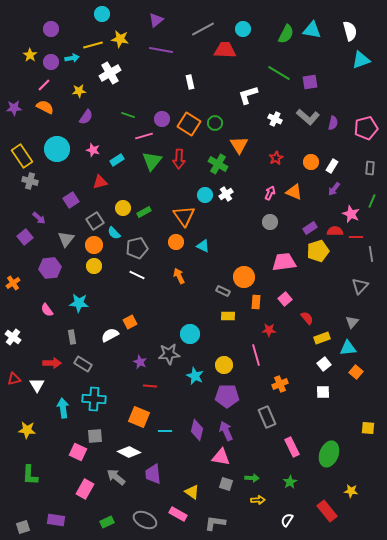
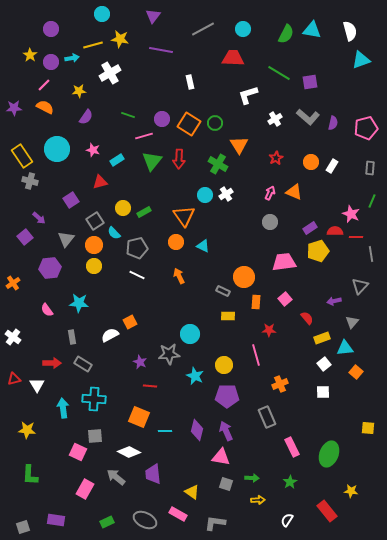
purple triangle at (156, 20): moved 3 px left, 4 px up; rotated 14 degrees counterclockwise
red trapezoid at (225, 50): moved 8 px right, 8 px down
white cross at (275, 119): rotated 32 degrees clockwise
purple arrow at (334, 189): moved 112 px down; rotated 40 degrees clockwise
cyan triangle at (348, 348): moved 3 px left
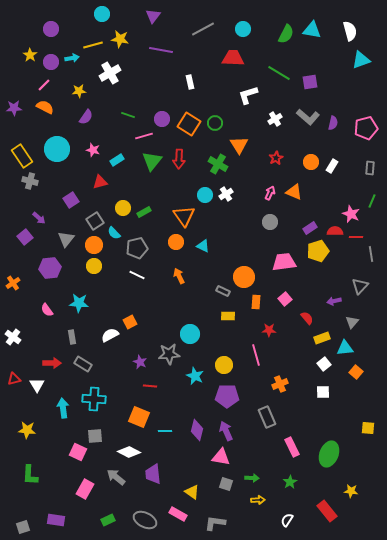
green rectangle at (107, 522): moved 1 px right, 2 px up
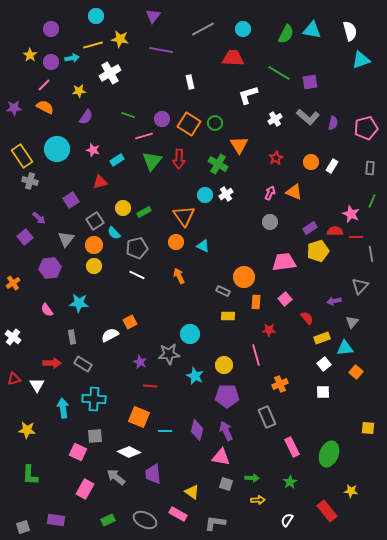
cyan circle at (102, 14): moved 6 px left, 2 px down
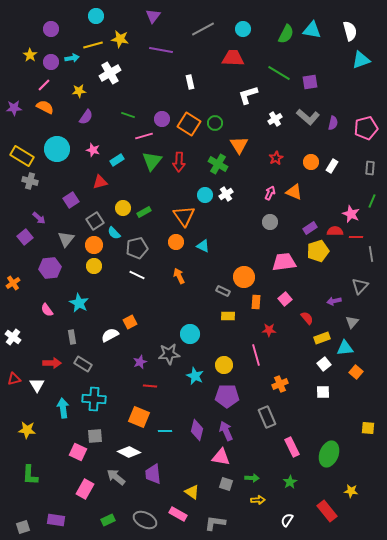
yellow rectangle at (22, 156): rotated 25 degrees counterclockwise
red arrow at (179, 159): moved 3 px down
cyan star at (79, 303): rotated 24 degrees clockwise
purple star at (140, 362): rotated 24 degrees clockwise
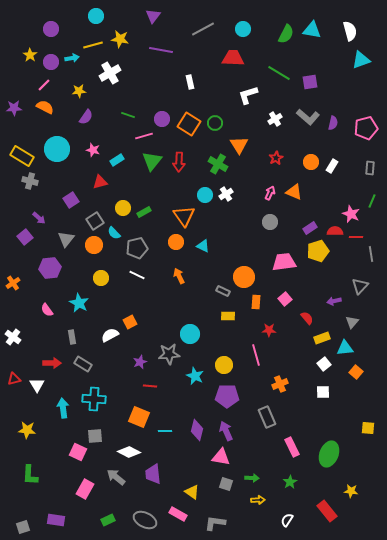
yellow circle at (94, 266): moved 7 px right, 12 px down
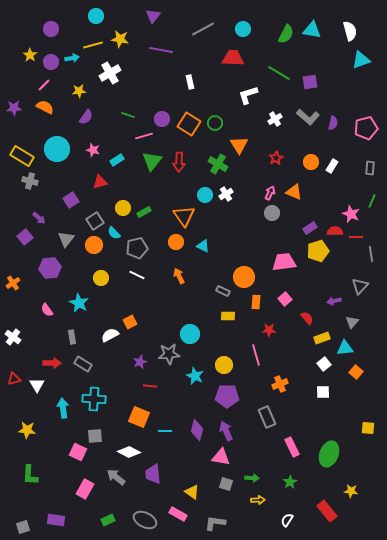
gray circle at (270, 222): moved 2 px right, 9 px up
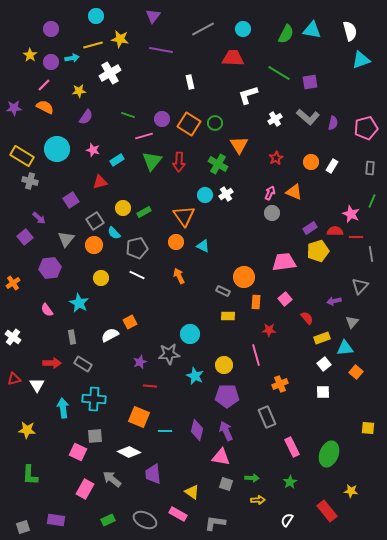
gray arrow at (116, 477): moved 4 px left, 2 px down
